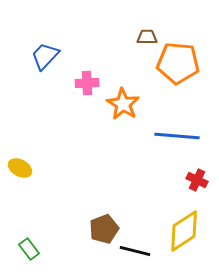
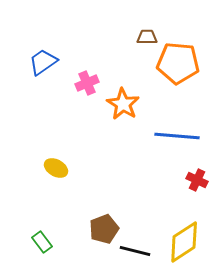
blue trapezoid: moved 2 px left, 6 px down; rotated 12 degrees clockwise
pink cross: rotated 20 degrees counterclockwise
yellow ellipse: moved 36 px right
yellow diamond: moved 11 px down
green rectangle: moved 13 px right, 7 px up
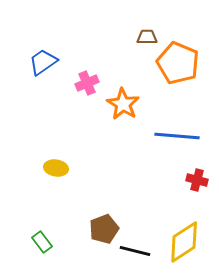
orange pentagon: rotated 18 degrees clockwise
yellow ellipse: rotated 20 degrees counterclockwise
red cross: rotated 10 degrees counterclockwise
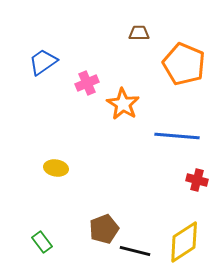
brown trapezoid: moved 8 px left, 4 px up
orange pentagon: moved 6 px right, 1 px down
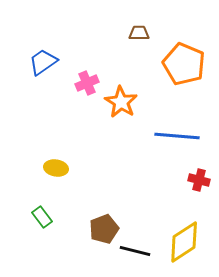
orange star: moved 2 px left, 2 px up
red cross: moved 2 px right
green rectangle: moved 25 px up
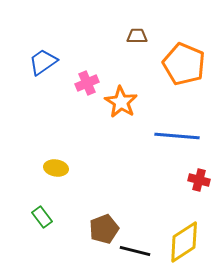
brown trapezoid: moved 2 px left, 3 px down
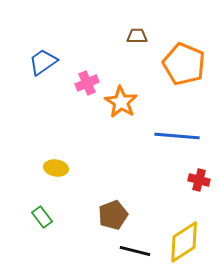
brown pentagon: moved 9 px right, 14 px up
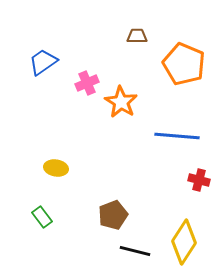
yellow diamond: rotated 24 degrees counterclockwise
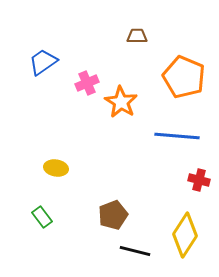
orange pentagon: moved 13 px down
yellow diamond: moved 1 px right, 7 px up
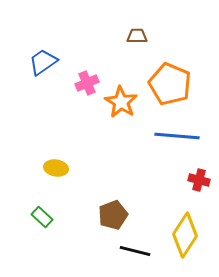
orange pentagon: moved 14 px left, 7 px down
green rectangle: rotated 10 degrees counterclockwise
